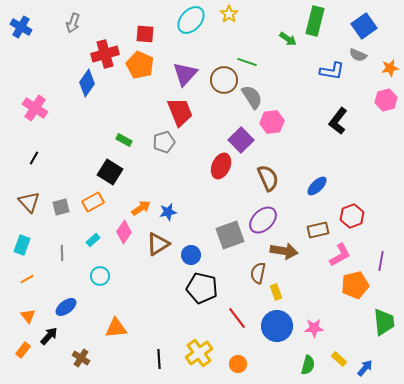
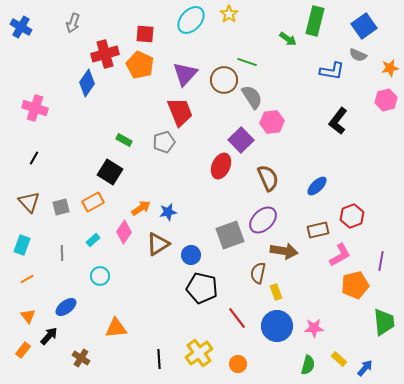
pink cross at (35, 108): rotated 15 degrees counterclockwise
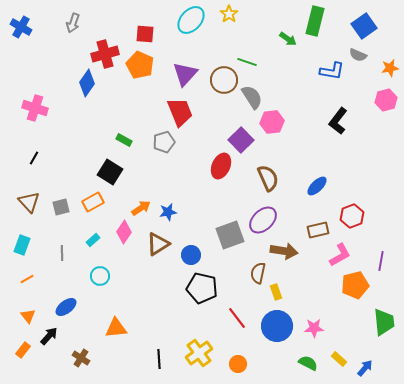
green semicircle at (308, 365): moved 2 px up; rotated 78 degrees counterclockwise
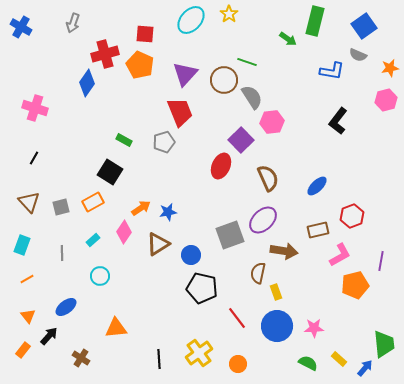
green trapezoid at (384, 322): moved 22 px down
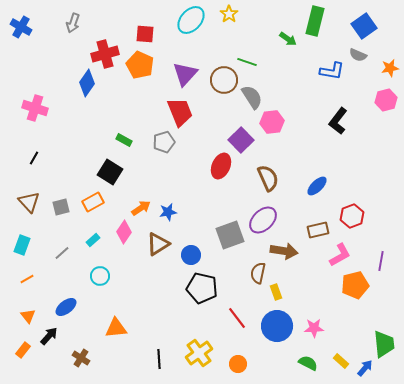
gray line at (62, 253): rotated 49 degrees clockwise
yellow rectangle at (339, 359): moved 2 px right, 2 px down
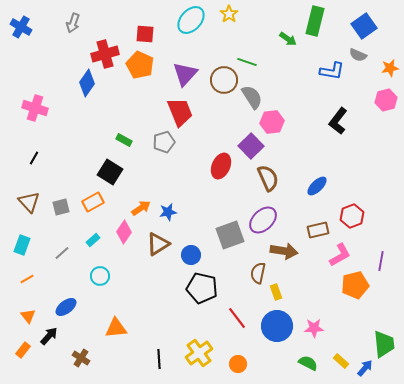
purple square at (241, 140): moved 10 px right, 6 px down
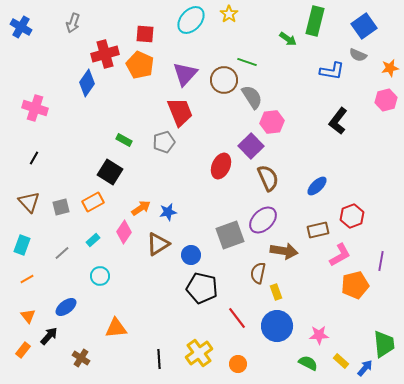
pink star at (314, 328): moved 5 px right, 7 px down
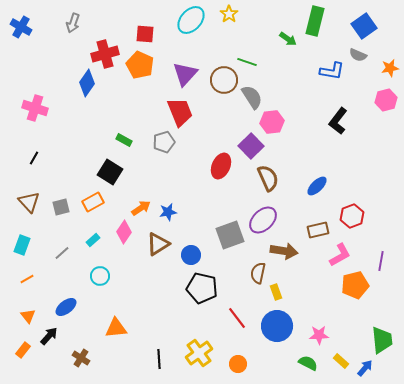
green trapezoid at (384, 344): moved 2 px left, 4 px up
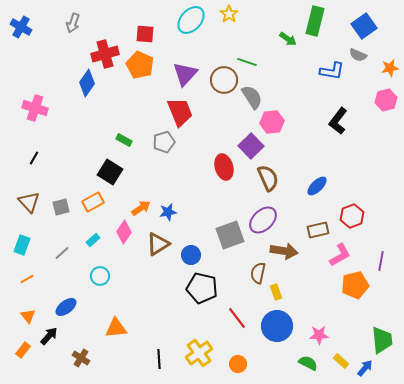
red ellipse at (221, 166): moved 3 px right, 1 px down; rotated 40 degrees counterclockwise
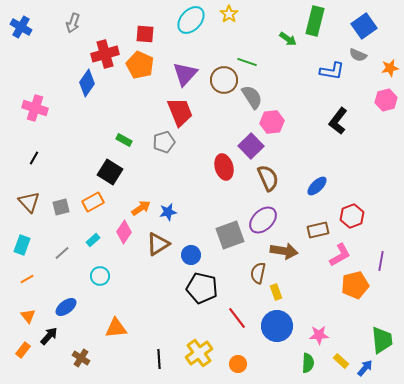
green semicircle at (308, 363): rotated 66 degrees clockwise
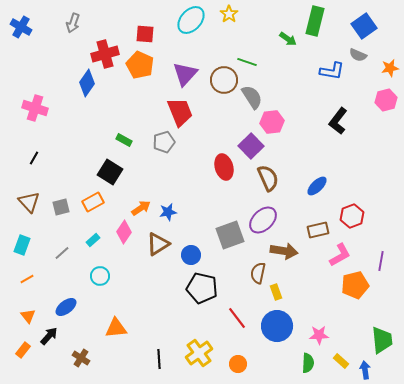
blue arrow at (365, 368): moved 2 px down; rotated 48 degrees counterclockwise
